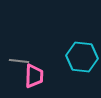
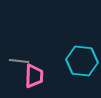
cyan hexagon: moved 4 px down
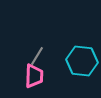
gray line: moved 18 px right, 5 px up; rotated 66 degrees counterclockwise
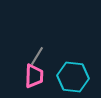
cyan hexagon: moved 9 px left, 16 px down
